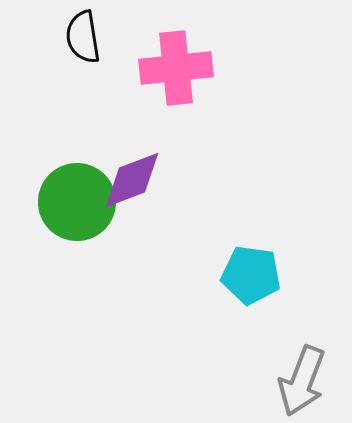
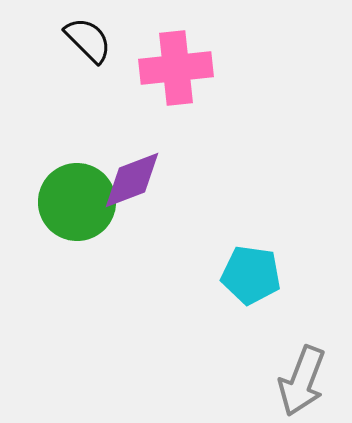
black semicircle: moved 5 px right, 3 px down; rotated 144 degrees clockwise
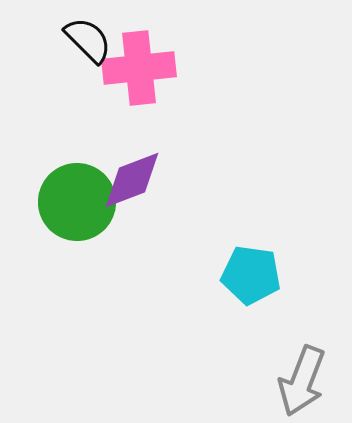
pink cross: moved 37 px left
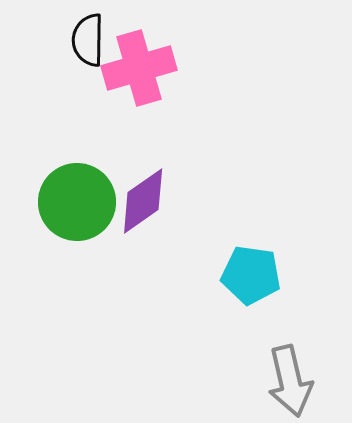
black semicircle: rotated 134 degrees counterclockwise
pink cross: rotated 10 degrees counterclockwise
purple diamond: moved 11 px right, 21 px down; rotated 14 degrees counterclockwise
gray arrow: moved 12 px left; rotated 34 degrees counterclockwise
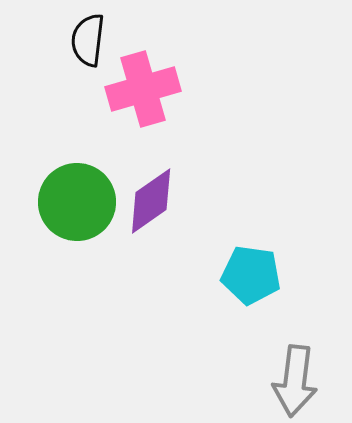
black semicircle: rotated 6 degrees clockwise
pink cross: moved 4 px right, 21 px down
purple diamond: moved 8 px right
gray arrow: moved 5 px right; rotated 20 degrees clockwise
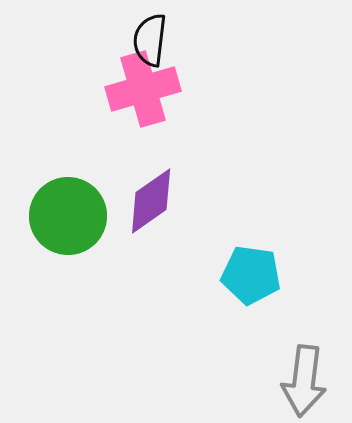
black semicircle: moved 62 px right
green circle: moved 9 px left, 14 px down
gray arrow: moved 9 px right
